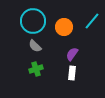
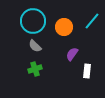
green cross: moved 1 px left
white rectangle: moved 15 px right, 2 px up
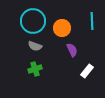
cyan line: rotated 42 degrees counterclockwise
orange circle: moved 2 px left, 1 px down
gray semicircle: rotated 24 degrees counterclockwise
purple semicircle: moved 4 px up; rotated 120 degrees clockwise
white rectangle: rotated 32 degrees clockwise
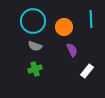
cyan line: moved 1 px left, 2 px up
orange circle: moved 2 px right, 1 px up
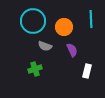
gray semicircle: moved 10 px right
white rectangle: rotated 24 degrees counterclockwise
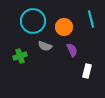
cyan line: rotated 12 degrees counterclockwise
green cross: moved 15 px left, 13 px up
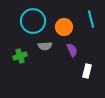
gray semicircle: rotated 24 degrees counterclockwise
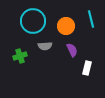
orange circle: moved 2 px right, 1 px up
white rectangle: moved 3 px up
